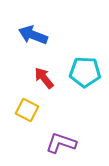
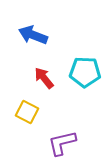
yellow square: moved 2 px down
purple L-shape: moved 1 px right; rotated 32 degrees counterclockwise
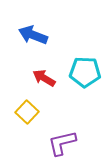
red arrow: rotated 20 degrees counterclockwise
yellow square: rotated 15 degrees clockwise
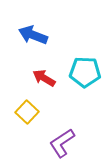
purple L-shape: rotated 20 degrees counterclockwise
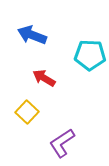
blue arrow: moved 1 px left
cyan pentagon: moved 5 px right, 17 px up
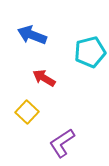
cyan pentagon: moved 3 px up; rotated 16 degrees counterclockwise
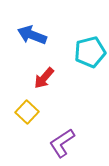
red arrow: rotated 80 degrees counterclockwise
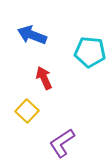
cyan pentagon: rotated 20 degrees clockwise
red arrow: rotated 115 degrees clockwise
yellow square: moved 1 px up
